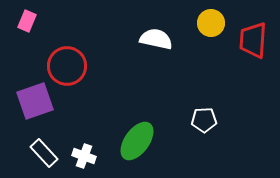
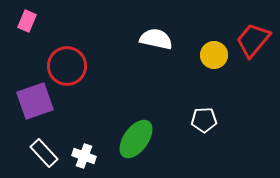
yellow circle: moved 3 px right, 32 px down
red trapezoid: rotated 36 degrees clockwise
green ellipse: moved 1 px left, 2 px up
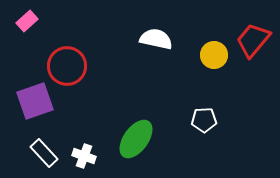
pink rectangle: rotated 25 degrees clockwise
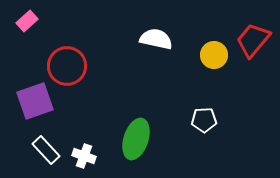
green ellipse: rotated 18 degrees counterclockwise
white rectangle: moved 2 px right, 3 px up
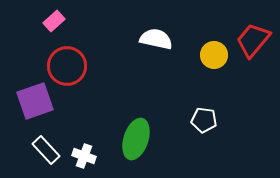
pink rectangle: moved 27 px right
white pentagon: rotated 10 degrees clockwise
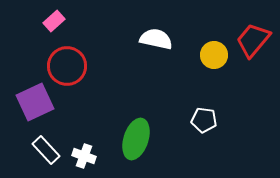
purple square: moved 1 px down; rotated 6 degrees counterclockwise
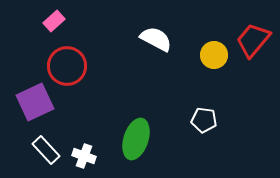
white semicircle: rotated 16 degrees clockwise
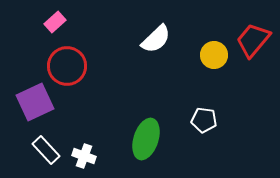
pink rectangle: moved 1 px right, 1 px down
white semicircle: rotated 108 degrees clockwise
green ellipse: moved 10 px right
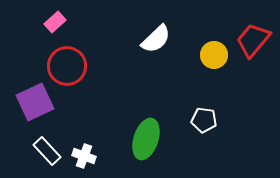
white rectangle: moved 1 px right, 1 px down
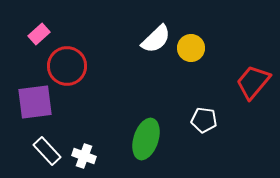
pink rectangle: moved 16 px left, 12 px down
red trapezoid: moved 42 px down
yellow circle: moved 23 px left, 7 px up
purple square: rotated 18 degrees clockwise
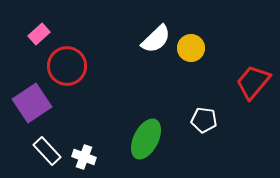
purple square: moved 3 px left, 1 px down; rotated 27 degrees counterclockwise
green ellipse: rotated 9 degrees clockwise
white cross: moved 1 px down
